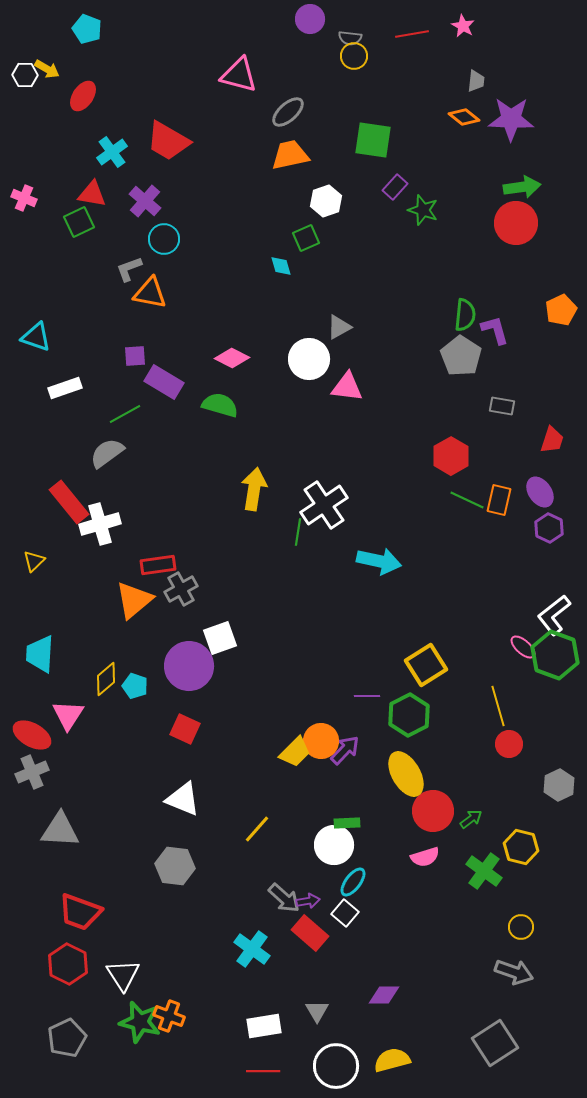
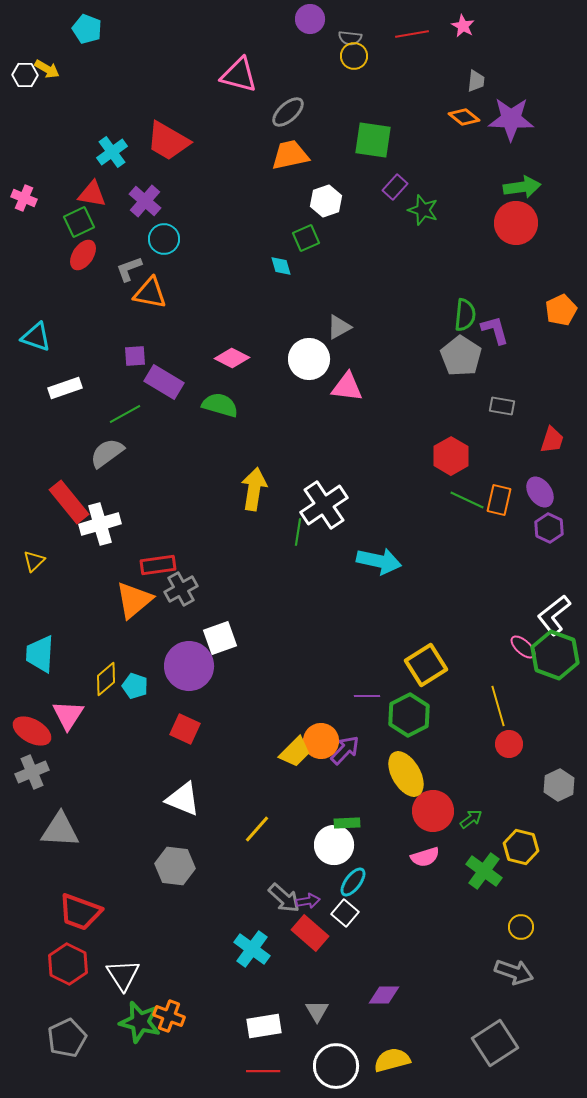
red ellipse at (83, 96): moved 159 px down
red ellipse at (32, 735): moved 4 px up
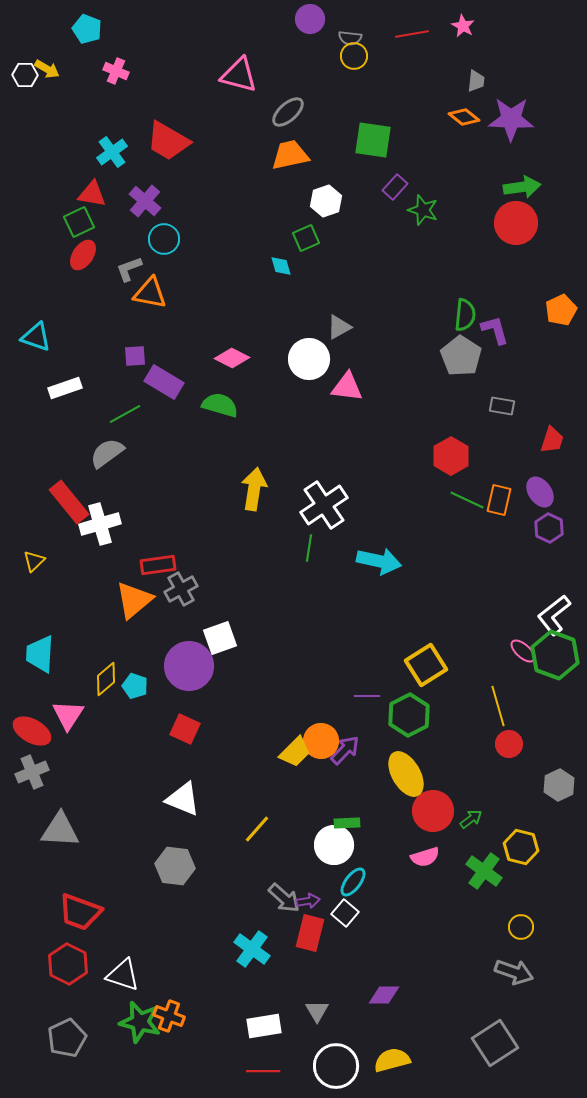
pink cross at (24, 198): moved 92 px right, 127 px up
green line at (298, 532): moved 11 px right, 16 px down
pink ellipse at (523, 647): moved 4 px down
red rectangle at (310, 933): rotated 63 degrees clockwise
white triangle at (123, 975): rotated 39 degrees counterclockwise
